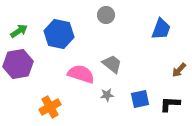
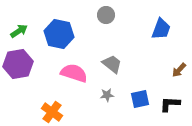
pink semicircle: moved 7 px left, 1 px up
orange cross: moved 2 px right, 5 px down; rotated 25 degrees counterclockwise
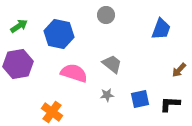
green arrow: moved 5 px up
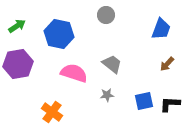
green arrow: moved 2 px left
brown arrow: moved 12 px left, 6 px up
blue square: moved 4 px right, 2 px down
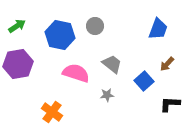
gray circle: moved 11 px left, 11 px down
blue trapezoid: moved 3 px left
blue hexagon: moved 1 px right, 1 px down
pink semicircle: moved 2 px right
blue square: moved 20 px up; rotated 30 degrees counterclockwise
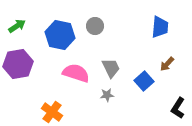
blue trapezoid: moved 2 px right, 2 px up; rotated 15 degrees counterclockwise
gray trapezoid: moved 1 px left, 4 px down; rotated 25 degrees clockwise
black L-shape: moved 8 px right, 4 px down; rotated 60 degrees counterclockwise
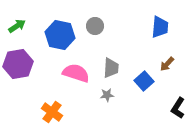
gray trapezoid: rotated 30 degrees clockwise
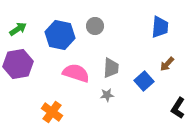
green arrow: moved 1 px right, 3 px down
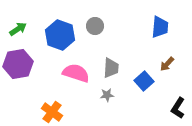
blue hexagon: rotated 8 degrees clockwise
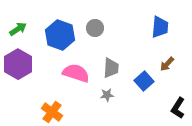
gray circle: moved 2 px down
purple hexagon: rotated 20 degrees counterclockwise
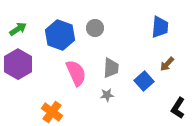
pink semicircle: rotated 48 degrees clockwise
